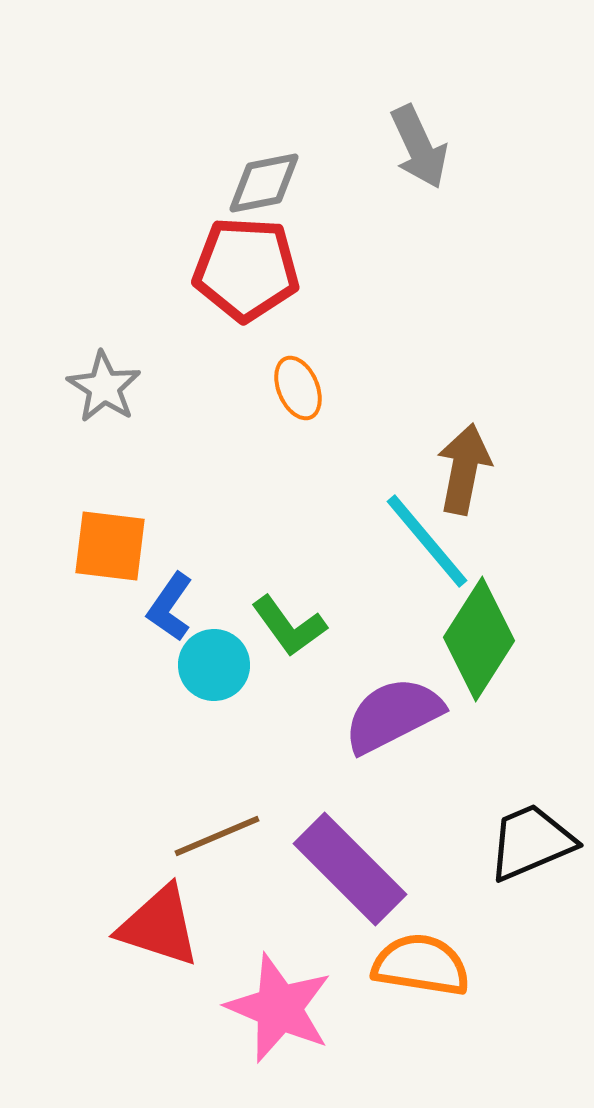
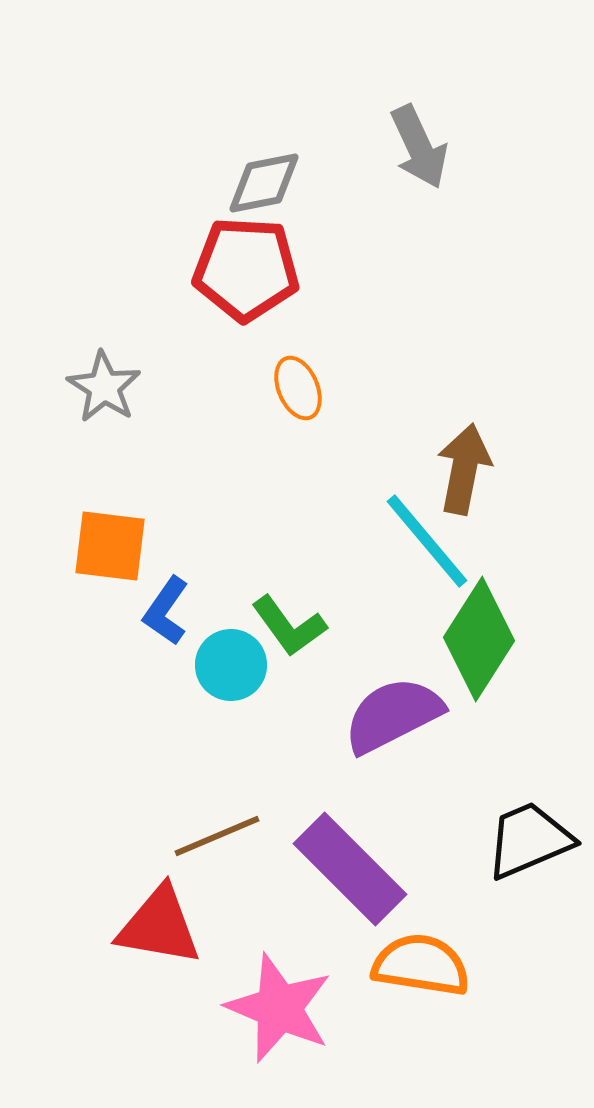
blue L-shape: moved 4 px left, 4 px down
cyan circle: moved 17 px right
black trapezoid: moved 2 px left, 2 px up
red triangle: rotated 8 degrees counterclockwise
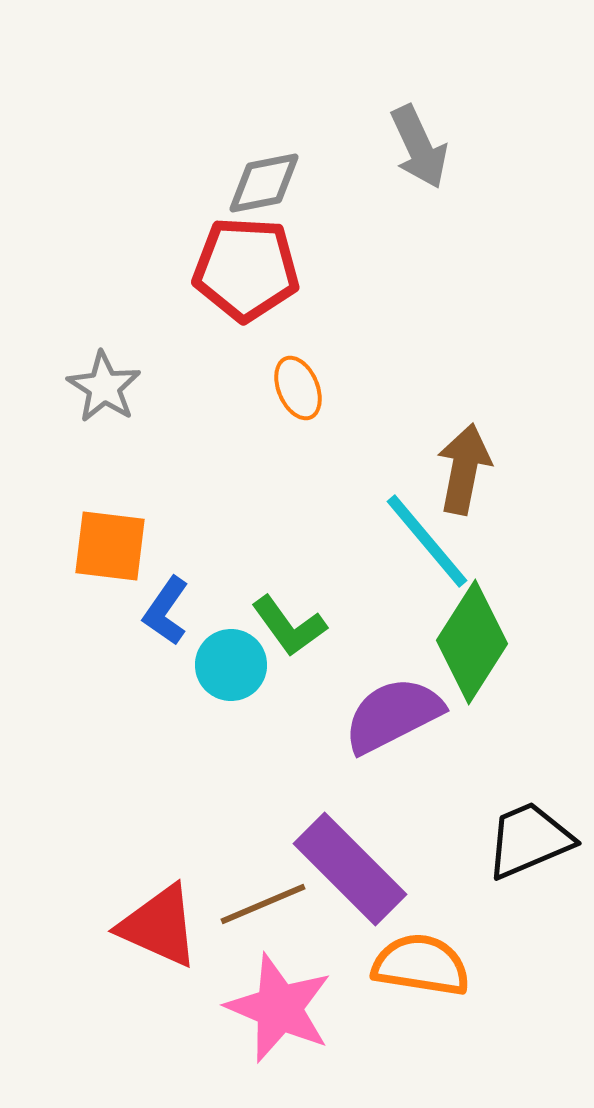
green diamond: moved 7 px left, 3 px down
brown line: moved 46 px right, 68 px down
red triangle: rotated 14 degrees clockwise
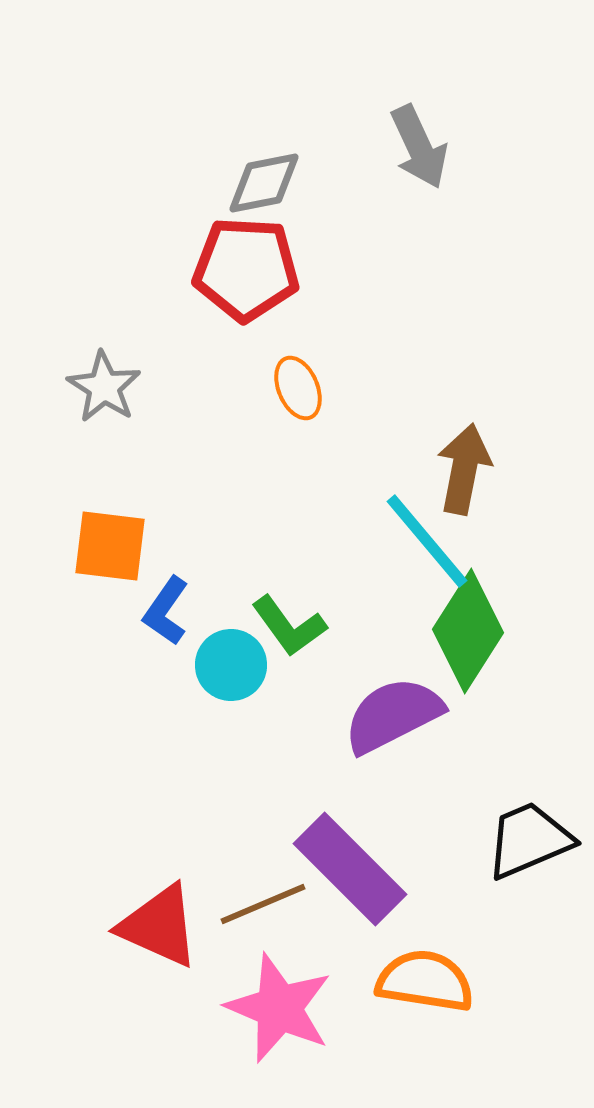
green diamond: moved 4 px left, 11 px up
orange semicircle: moved 4 px right, 16 px down
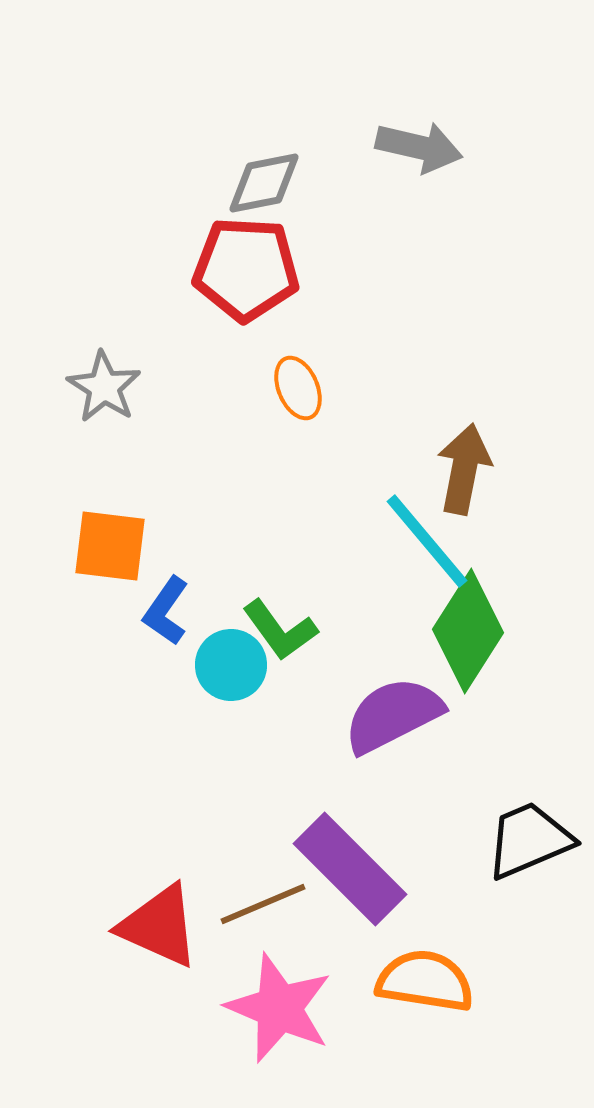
gray arrow: rotated 52 degrees counterclockwise
green L-shape: moved 9 px left, 4 px down
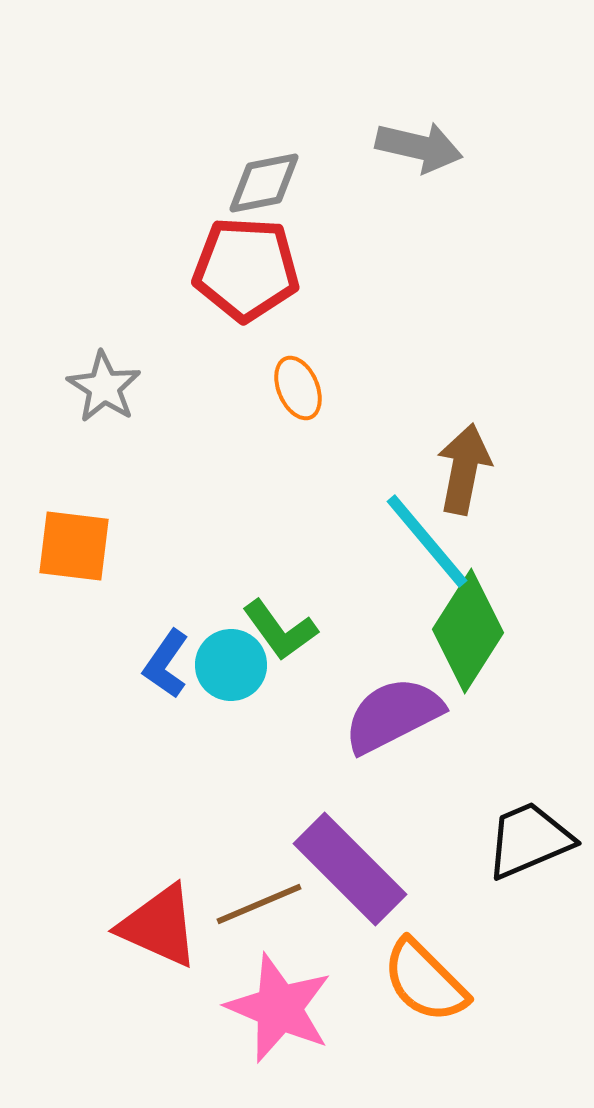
orange square: moved 36 px left
blue L-shape: moved 53 px down
brown line: moved 4 px left
orange semicircle: rotated 144 degrees counterclockwise
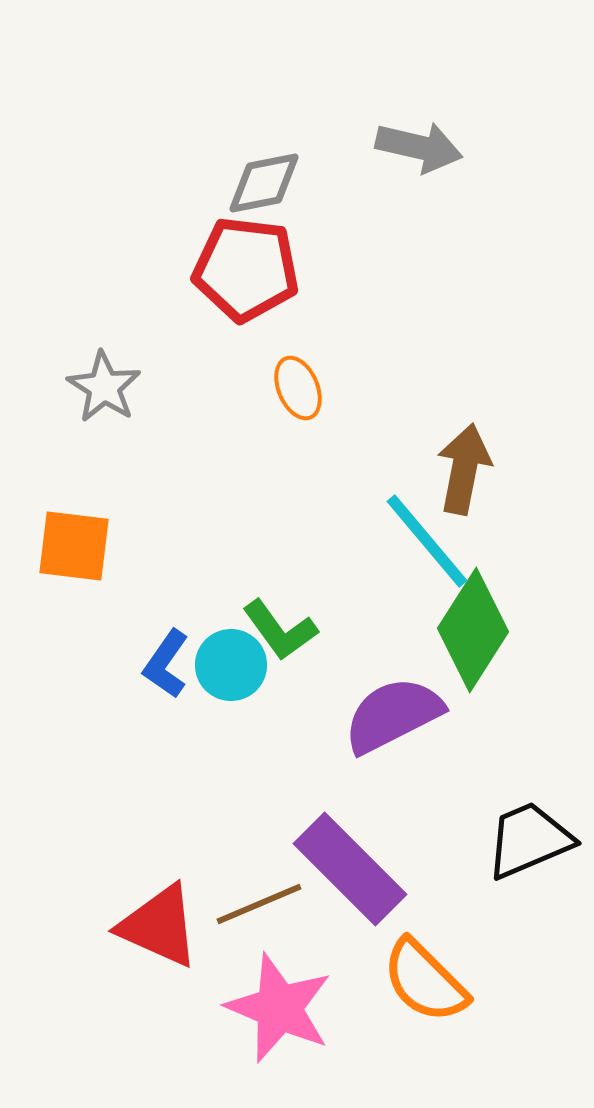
red pentagon: rotated 4 degrees clockwise
green diamond: moved 5 px right, 1 px up
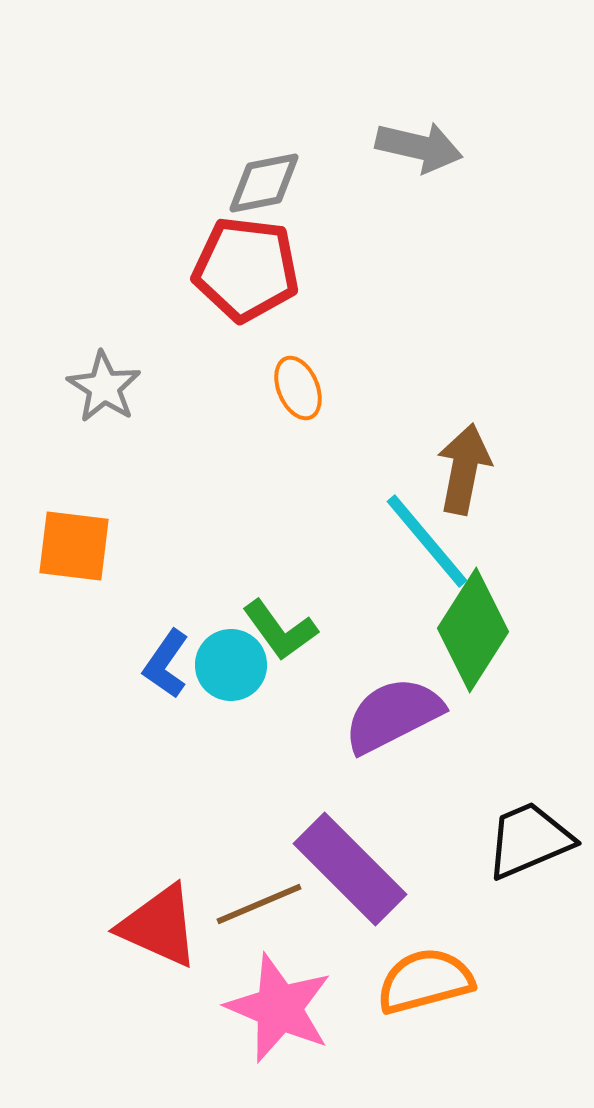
orange semicircle: rotated 120 degrees clockwise
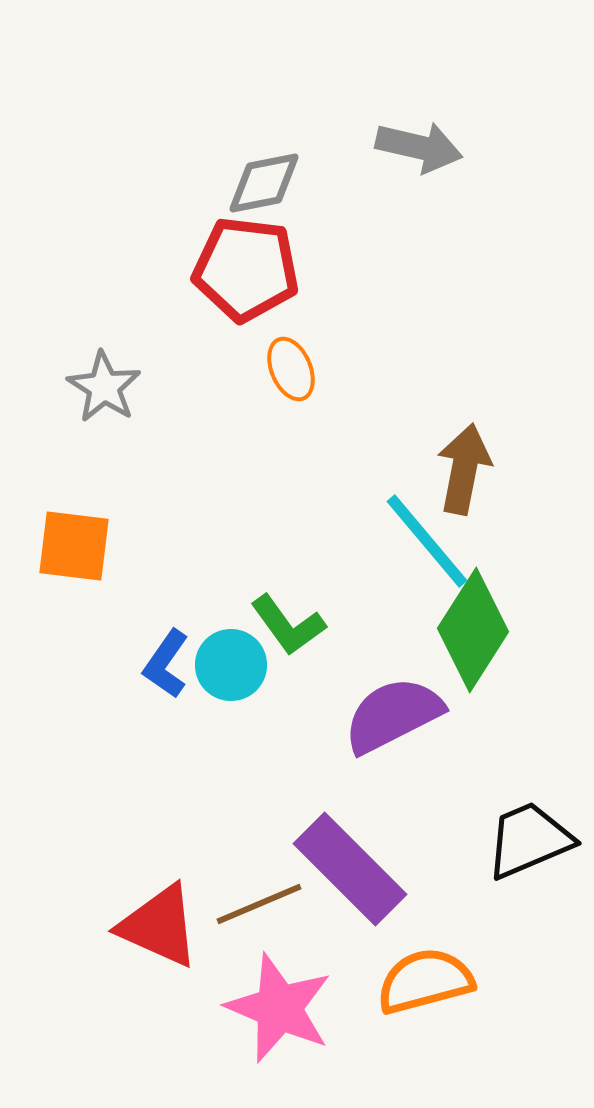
orange ellipse: moved 7 px left, 19 px up
green L-shape: moved 8 px right, 5 px up
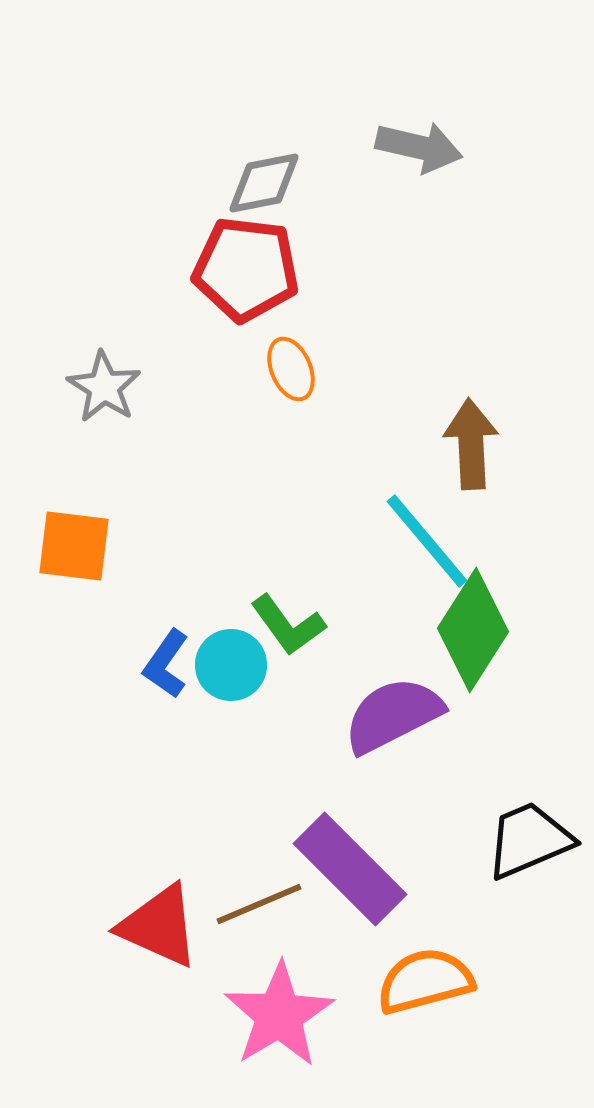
brown arrow: moved 7 px right, 25 px up; rotated 14 degrees counterclockwise
pink star: moved 7 px down; rotated 18 degrees clockwise
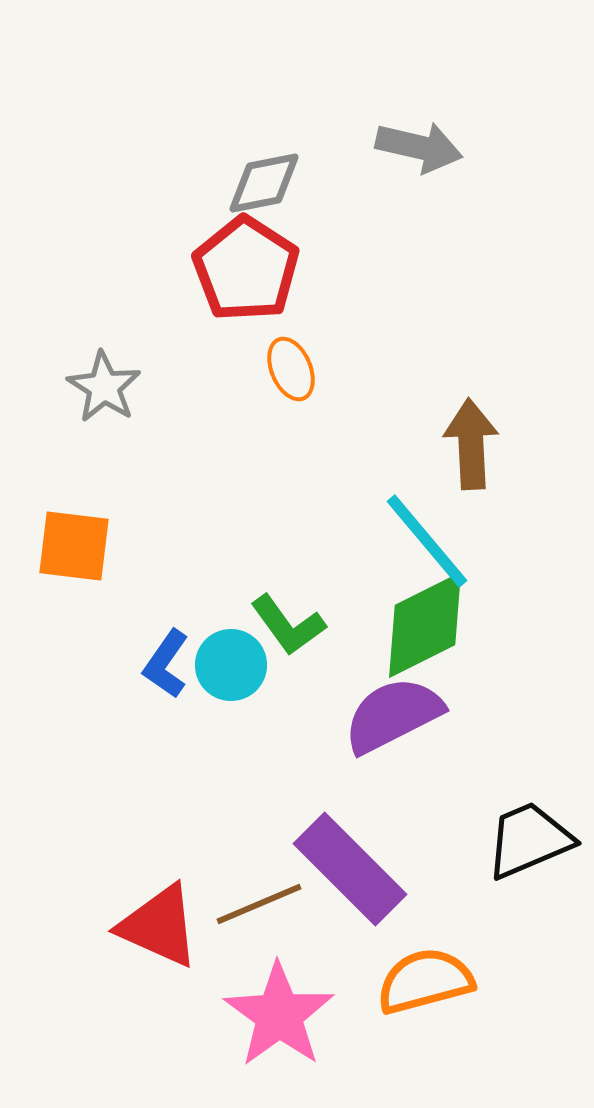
red pentagon: rotated 26 degrees clockwise
green diamond: moved 48 px left, 5 px up; rotated 31 degrees clockwise
pink star: rotated 5 degrees counterclockwise
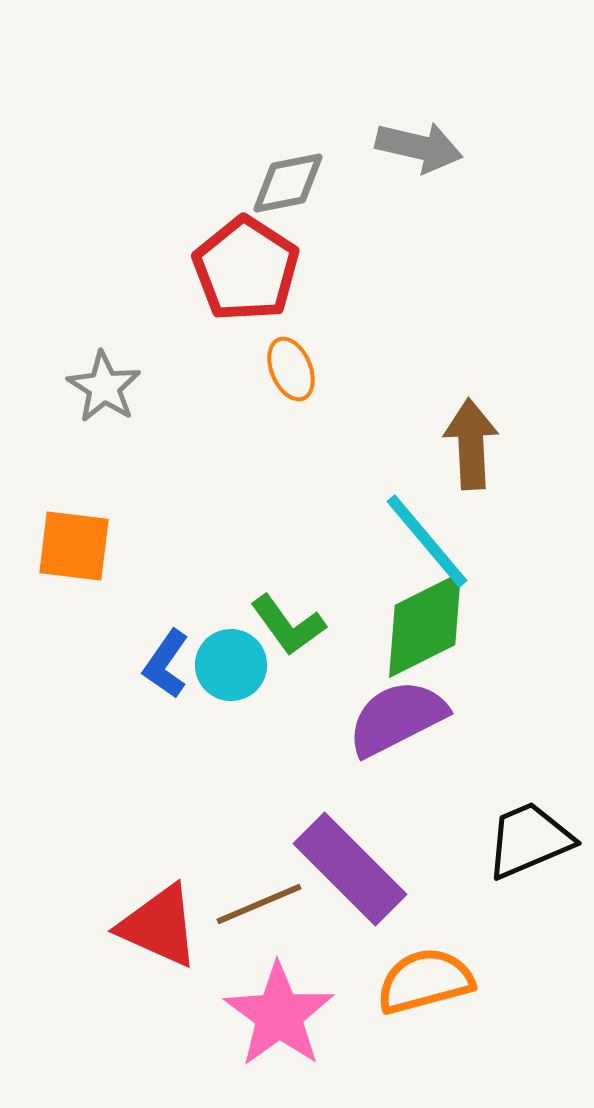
gray diamond: moved 24 px right
purple semicircle: moved 4 px right, 3 px down
